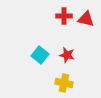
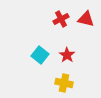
red cross: moved 3 px left, 3 px down; rotated 28 degrees counterclockwise
red star: rotated 21 degrees clockwise
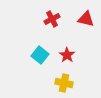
red cross: moved 9 px left
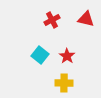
red cross: moved 1 px down
red star: moved 1 px down
yellow cross: rotated 12 degrees counterclockwise
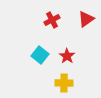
red triangle: rotated 48 degrees counterclockwise
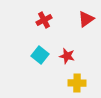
red cross: moved 8 px left
red star: rotated 21 degrees counterclockwise
yellow cross: moved 13 px right
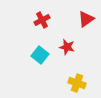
red cross: moved 2 px left
red star: moved 9 px up
yellow cross: rotated 18 degrees clockwise
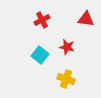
red triangle: rotated 42 degrees clockwise
yellow cross: moved 11 px left, 4 px up
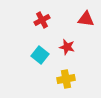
yellow cross: rotated 30 degrees counterclockwise
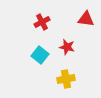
red cross: moved 2 px down
